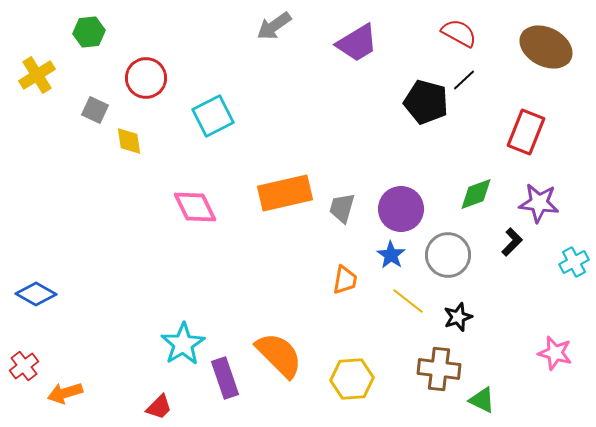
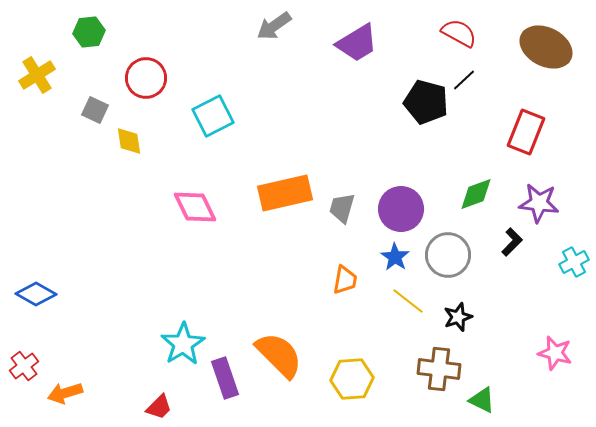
blue star: moved 4 px right, 2 px down
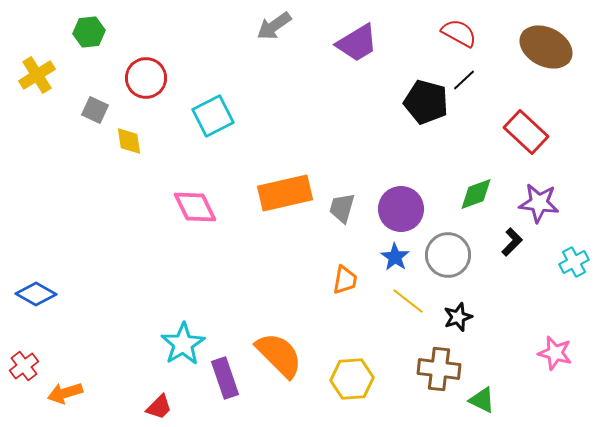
red rectangle: rotated 69 degrees counterclockwise
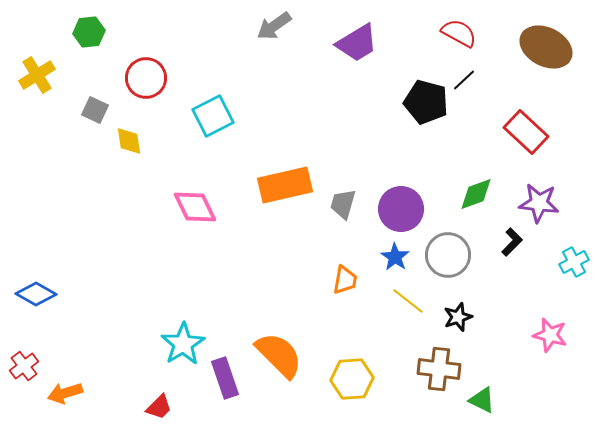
orange rectangle: moved 8 px up
gray trapezoid: moved 1 px right, 4 px up
pink star: moved 5 px left, 18 px up
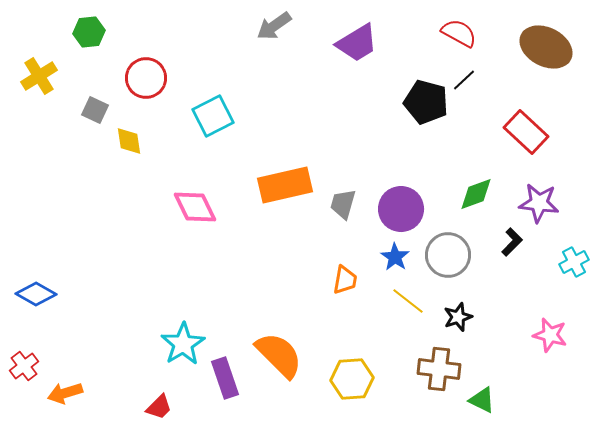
yellow cross: moved 2 px right, 1 px down
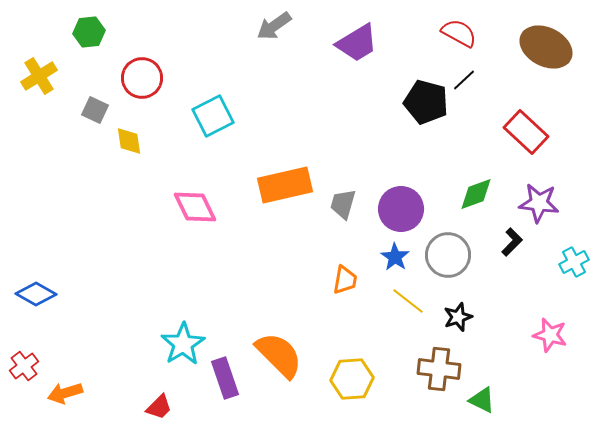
red circle: moved 4 px left
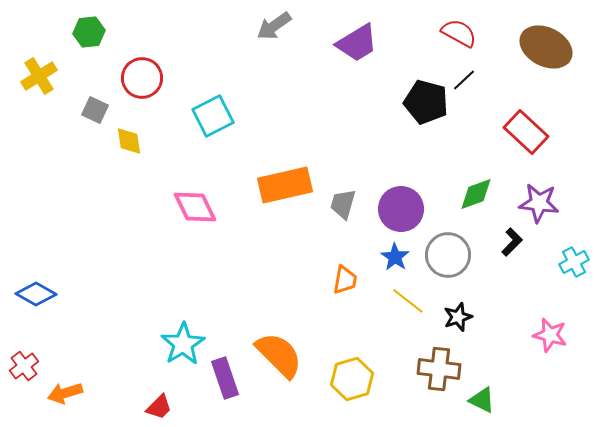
yellow hexagon: rotated 12 degrees counterclockwise
